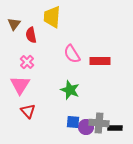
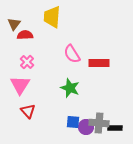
red semicircle: moved 6 px left; rotated 98 degrees clockwise
red rectangle: moved 1 px left, 2 px down
green star: moved 2 px up
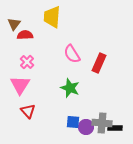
red rectangle: rotated 66 degrees counterclockwise
gray cross: moved 3 px right
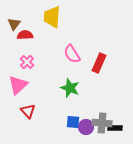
pink triangle: moved 2 px left; rotated 15 degrees clockwise
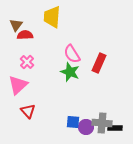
brown triangle: moved 2 px right, 1 px down
green star: moved 16 px up
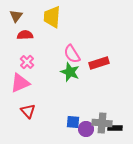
brown triangle: moved 9 px up
red rectangle: rotated 48 degrees clockwise
pink triangle: moved 2 px right, 2 px up; rotated 20 degrees clockwise
purple circle: moved 2 px down
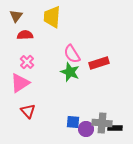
pink triangle: rotated 10 degrees counterclockwise
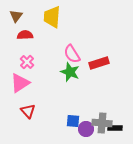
blue square: moved 1 px up
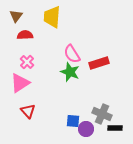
gray cross: moved 9 px up; rotated 18 degrees clockwise
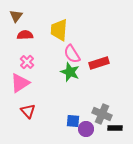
yellow trapezoid: moved 7 px right, 13 px down
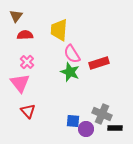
pink triangle: rotated 35 degrees counterclockwise
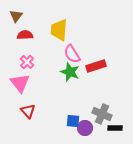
red rectangle: moved 3 px left, 3 px down
purple circle: moved 1 px left, 1 px up
